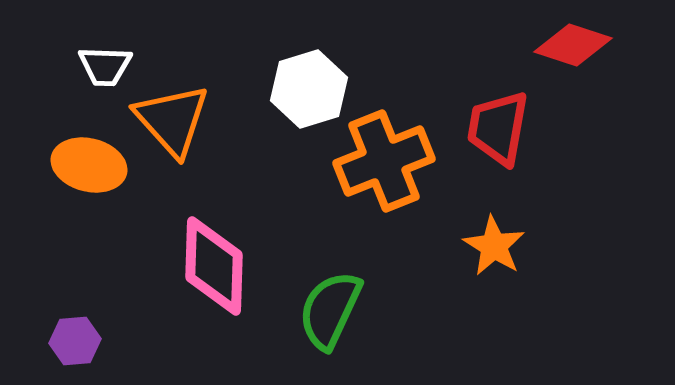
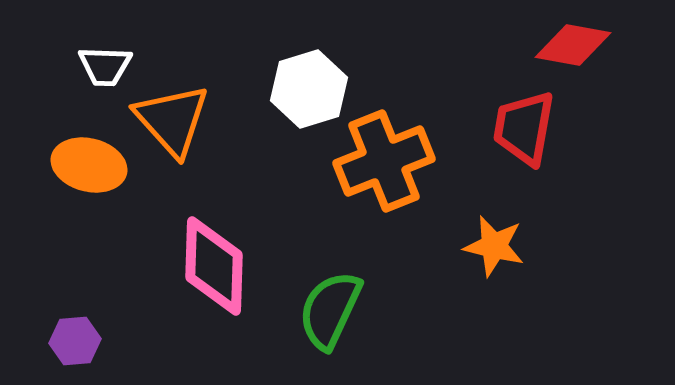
red diamond: rotated 8 degrees counterclockwise
red trapezoid: moved 26 px right
orange star: rotated 18 degrees counterclockwise
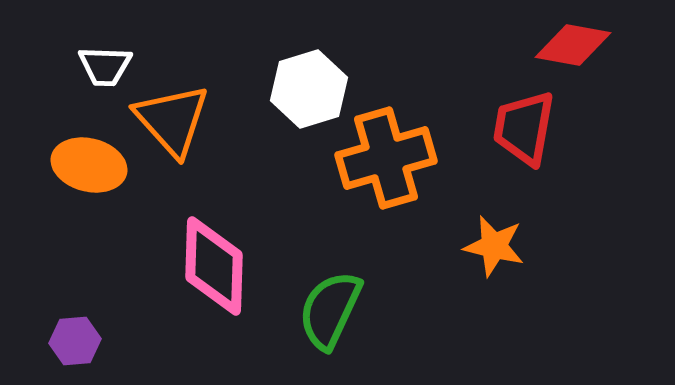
orange cross: moved 2 px right, 3 px up; rotated 6 degrees clockwise
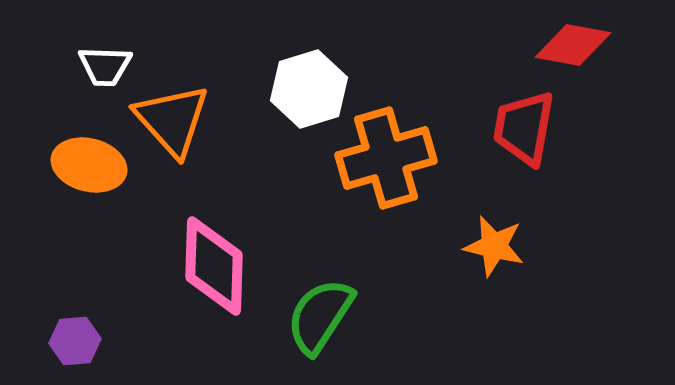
green semicircle: moved 10 px left, 6 px down; rotated 8 degrees clockwise
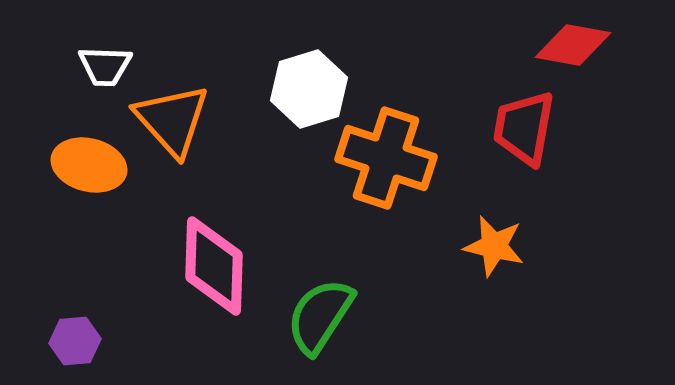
orange cross: rotated 34 degrees clockwise
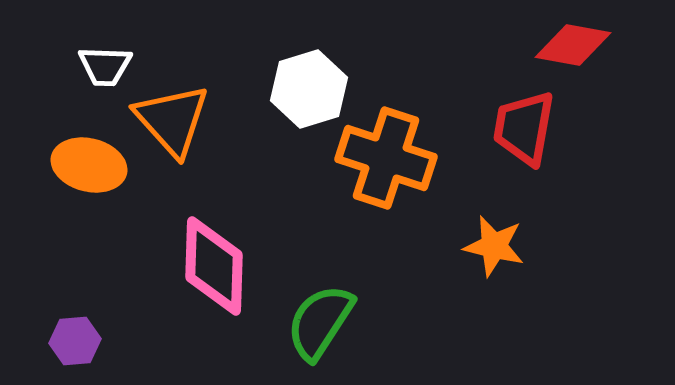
green semicircle: moved 6 px down
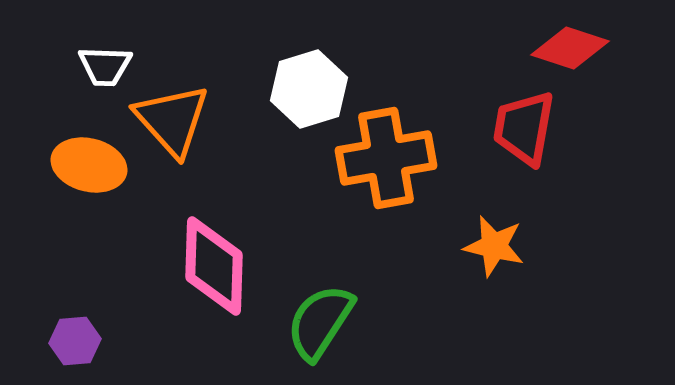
red diamond: moved 3 px left, 3 px down; rotated 8 degrees clockwise
orange cross: rotated 28 degrees counterclockwise
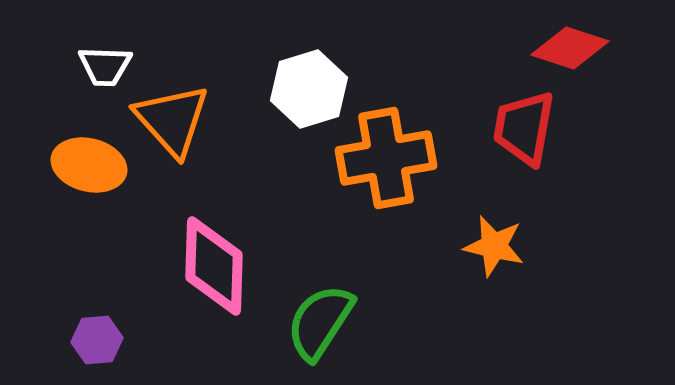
purple hexagon: moved 22 px right, 1 px up
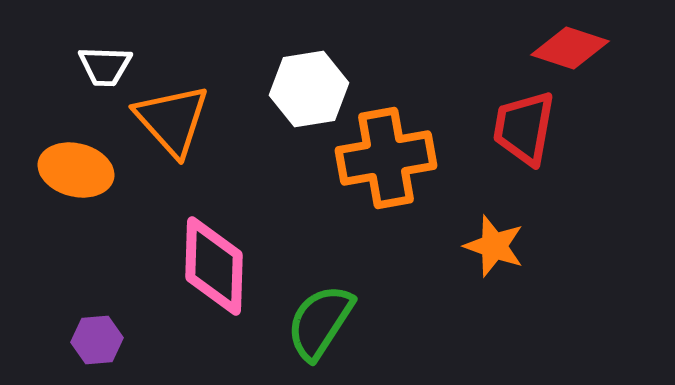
white hexagon: rotated 8 degrees clockwise
orange ellipse: moved 13 px left, 5 px down
orange star: rotated 6 degrees clockwise
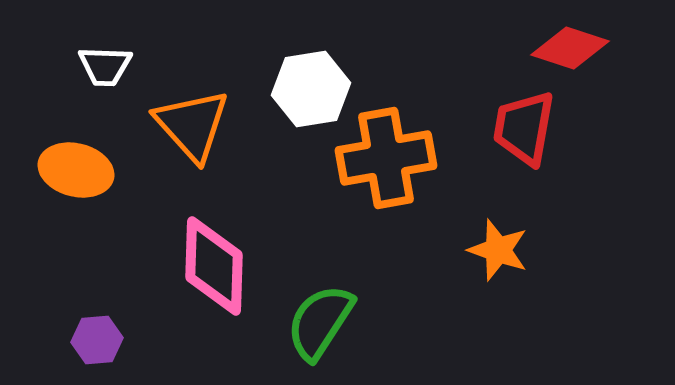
white hexagon: moved 2 px right
orange triangle: moved 20 px right, 5 px down
orange star: moved 4 px right, 4 px down
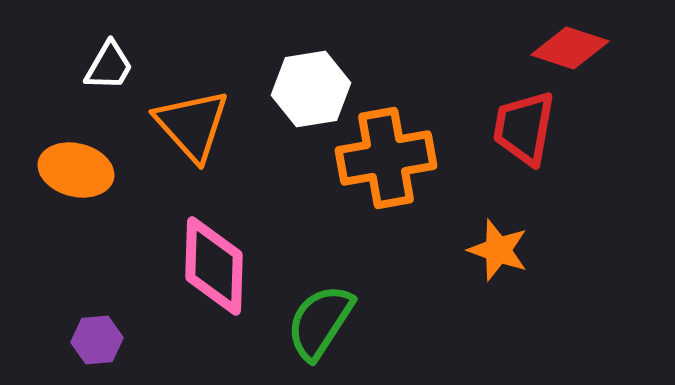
white trapezoid: moved 4 px right; rotated 62 degrees counterclockwise
